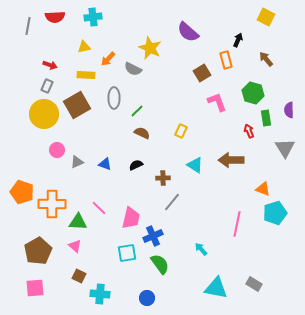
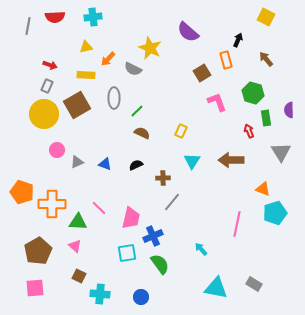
yellow triangle at (84, 47): moved 2 px right
gray triangle at (285, 148): moved 4 px left, 4 px down
cyan triangle at (195, 165): moved 3 px left, 4 px up; rotated 30 degrees clockwise
blue circle at (147, 298): moved 6 px left, 1 px up
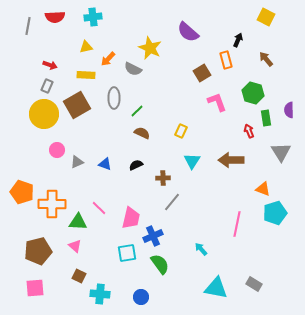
brown pentagon at (38, 251): rotated 16 degrees clockwise
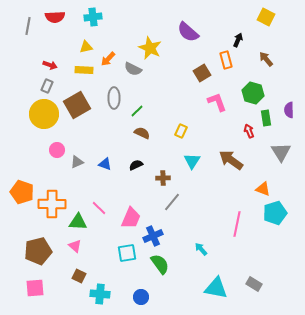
yellow rectangle at (86, 75): moved 2 px left, 5 px up
brown arrow at (231, 160): rotated 35 degrees clockwise
pink trapezoid at (131, 218): rotated 10 degrees clockwise
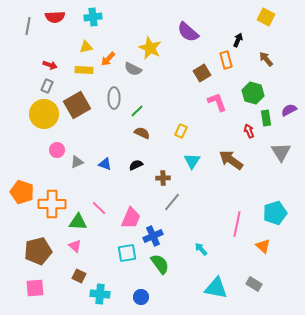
purple semicircle at (289, 110): rotated 63 degrees clockwise
orange triangle at (263, 189): moved 57 px down; rotated 21 degrees clockwise
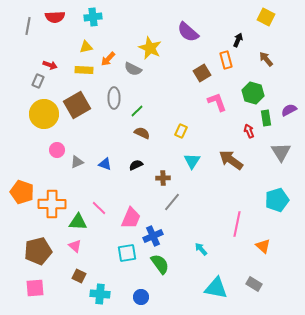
gray rectangle at (47, 86): moved 9 px left, 5 px up
cyan pentagon at (275, 213): moved 2 px right, 13 px up
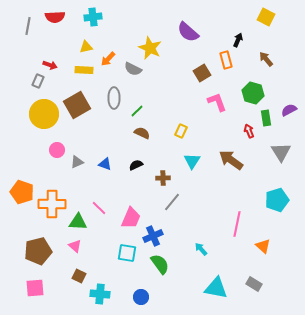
cyan square at (127, 253): rotated 18 degrees clockwise
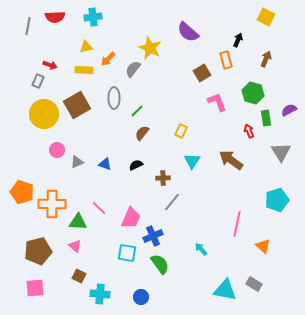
brown arrow at (266, 59): rotated 63 degrees clockwise
gray semicircle at (133, 69): rotated 102 degrees clockwise
brown semicircle at (142, 133): rotated 77 degrees counterclockwise
cyan triangle at (216, 288): moved 9 px right, 2 px down
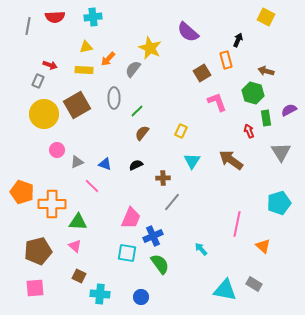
brown arrow at (266, 59): moved 12 px down; rotated 98 degrees counterclockwise
cyan pentagon at (277, 200): moved 2 px right, 3 px down
pink line at (99, 208): moved 7 px left, 22 px up
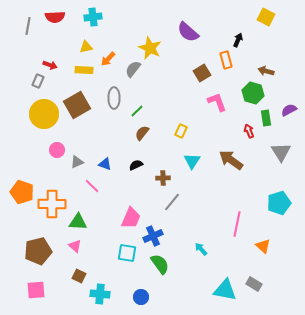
pink square at (35, 288): moved 1 px right, 2 px down
